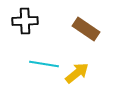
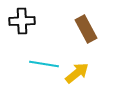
black cross: moved 3 px left
brown rectangle: rotated 28 degrees clockwise
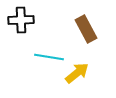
black cross: moved 1 px left, 1 px up
cyan line: moved 5 px right, 7 px up
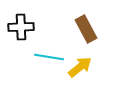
black cross: moved 7 px down
yellow arrow: moved 3 px right, 6 px up
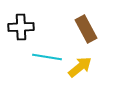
cyan line: moved 2 px left
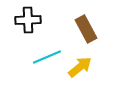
black cross: moved 7 px right, 7 px up
cyan line: rotated 32 degrees counterclockwise
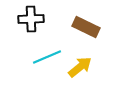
black cross: moved 3 px right, 1 px up
brown rectangle: moved 2 px up; rotated 36 degrees counterclockwise
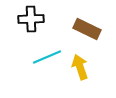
brown rectangle: moved 1 px right, 2 px down
yellow arrow: rotated 70 degrees counterclockwise
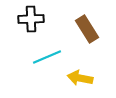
brown rectangle: rotated 32 degrees clockwise
yellow arrow: moved 11 px down; rotated 60 degrees counterclockwise
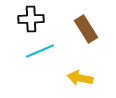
brown rectangle: moved 1 px left
cyan line: moved 7 px left, 6 px up
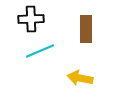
brown rectangle: rotated 32 degrees clockwise
